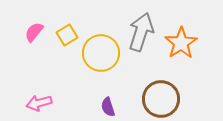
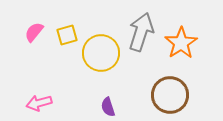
yellow square: rotated 15 degrees clockwise
brown circle: moved 9 px right, 4 px up
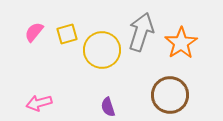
yellow square: moved 1 px up
yellow circle: moved 1 px right, 3 px up
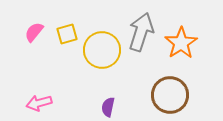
purple semicircle: rotated 30 degrees clockwise
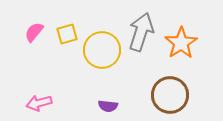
purple semicircle: moved 1 px up; rotated 96 degrees counterclockwise
